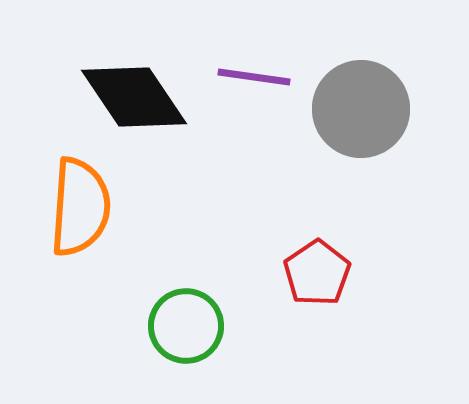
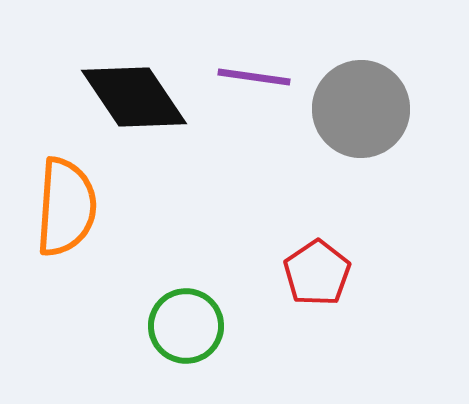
orange semicircle: moved 14 px left
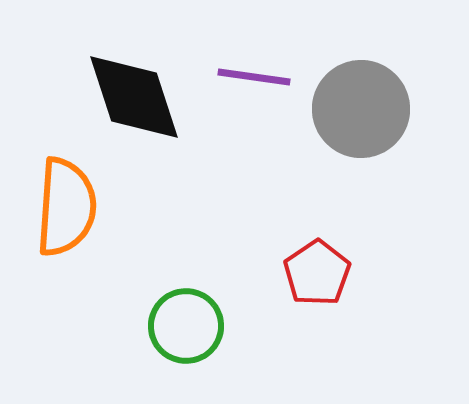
black diamond: rotated 16 degrees clockwise
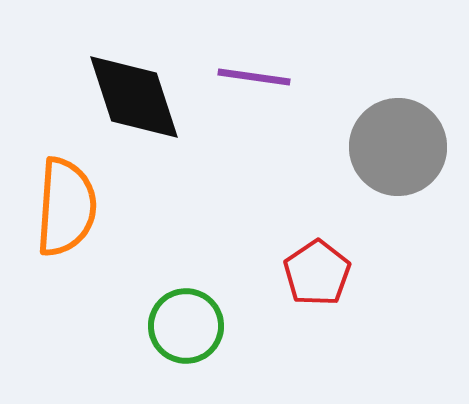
gray circle: moved 37 px right, 38 px down
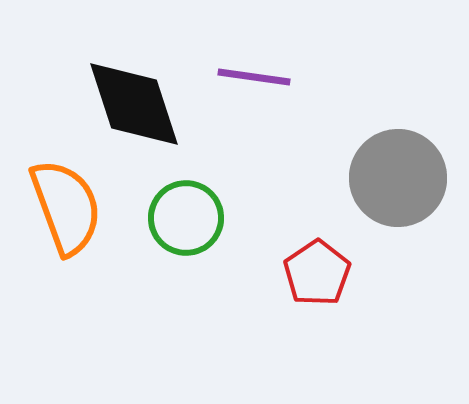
black diamond: moved 7 px down
gray circle: moved 31 px down
orange semicircle: rotated 24 degrees counterclockwise
green circle: moved 108 px up
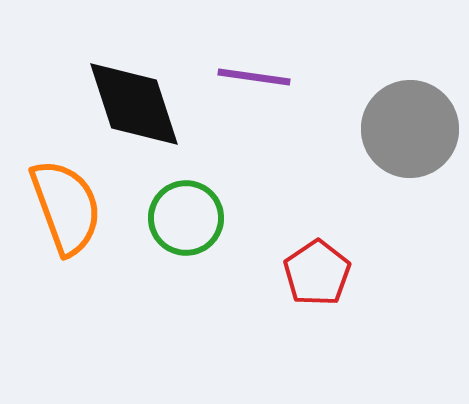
gray circle: moved 12 px right, 49 px up
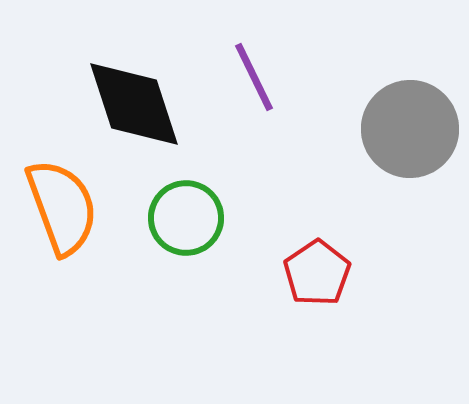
purple line: rotated 56 degrees clockwise
orange semicircle: moved 4 px left
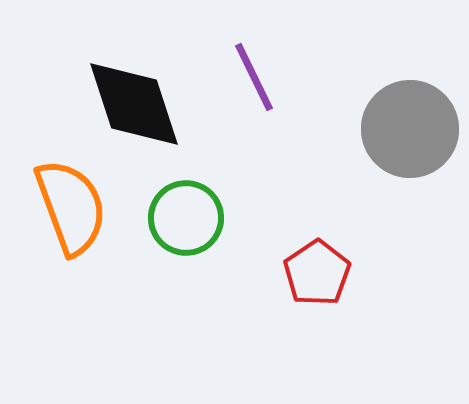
orange semicircle: moved 9 px right
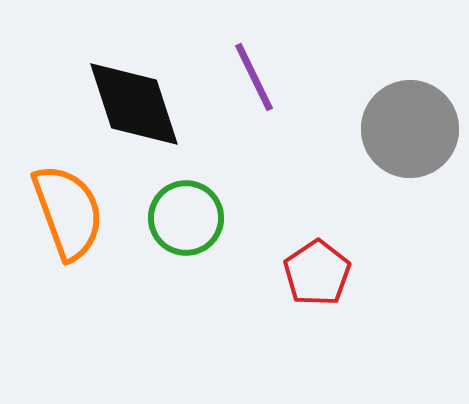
orange semicircle: moved 3 px left, 5 px down
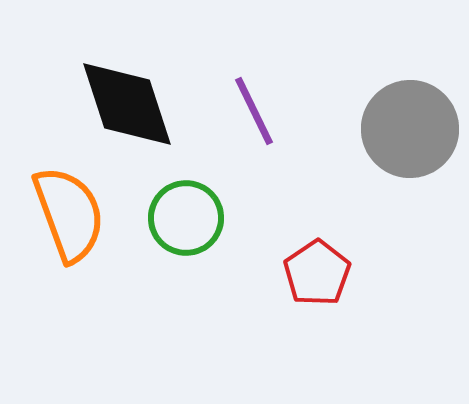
purple line: moved 34 px down
black diamond: moved 7 px left
orange semicircle: moved 1 px right, 2 px down
